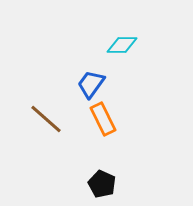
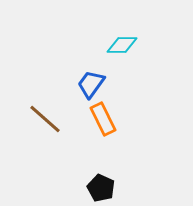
brown line: moved 1 px left
black pentagon: moved 1 px left, 4 px down
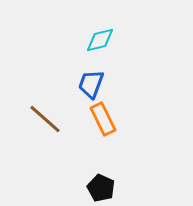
cyan diamond: moved 22 px left, 5 px up; rotated 16 degrees counterclockwise
blue trapezoid: rotated 16 degrees counterclockwise
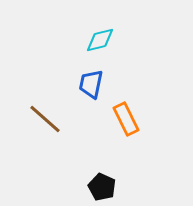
blue trapezoid: rotated 8 degrees counterclockwise
orange rectangle: moved 23 px right
black pentagon: moved 1 px right, 1 px up
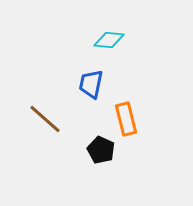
cyan diamond: moved 9 px right; rotated 20 degrees clockwise
orange rectangle: rotated 12 degrees clockwise
black pentagon: moved 1 px left, 37 px up
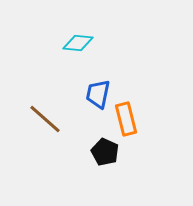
cyan diamond: moved 31 px left, 3 px down
blue trapezoid: moved 7 px right, 10 px down
black pentagon: moved 4 px right, 2 px down
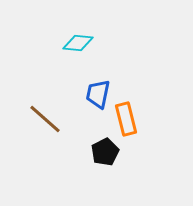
black pentagon: rotated 20 degrees clockwise
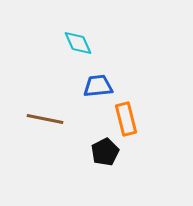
cyan diamond: rotated 60 degrees clockwise
blue trapezoid: moved 8 px up; rotated 72 degrees clockwise
brown line: rotated 30 degrees counterclockwise
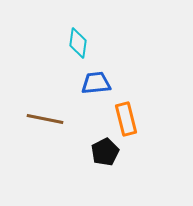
cyan diamond: rotated 32 degrees clockwise
blue trapezoid: moved 2 px left, 3 px up
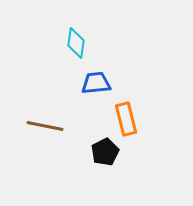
cyan diamond: moved 2 px left
brown line: moved 7 px down
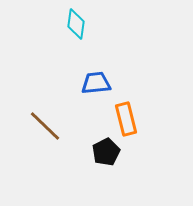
cyan diamond: moved 19 px up
brown line: rotated 33 degrees clockwise
black pentagon: moved 1 px right
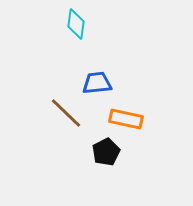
blue trapezoid: moved 1 px right
orange rectangle: rotated 64 degrees counterclockwise
brown line: moved 21 px right, 13 px up
